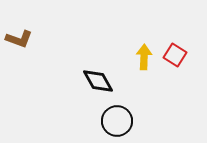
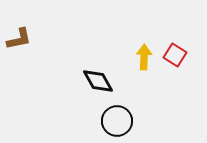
brown L-shape: rotated 32 degrees counterclockwise
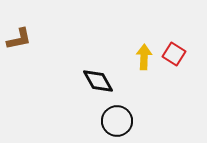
red square: moved 1 px left, 1 px up
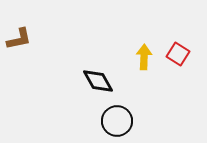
red square: moved 4 px right
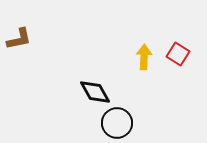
black diamond: moved 3 px left, 11 px down
black circle: moved 2 px down
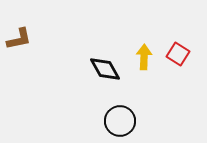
black diamond: moved 10 px right, 23 px up
black circle: moved 3 px right, 2 px up
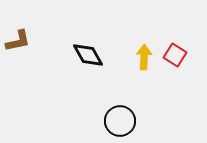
brown L-shape: moved 1 px left, 2 px down
red square: moved 3 px left, 1 px down
black diamond: moved 17 px left, 14 px up
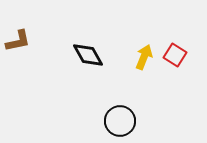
yellow arrow: rotated 20 degrees clockwise
